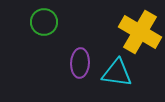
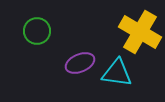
green circle: moved 7 px left, 9 px down
purple ellipse: rotated 64 degrees clockwise
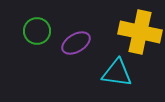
yellow cross: rotated 18 degrees counterclockwise
purple ellipse: moved 4 px left, 20 px up; rotated 8 degrees counterclockwise
